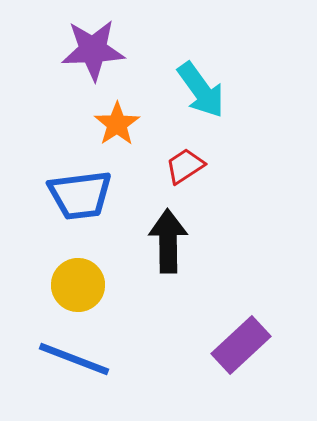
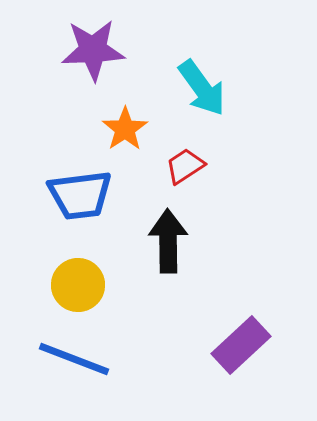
cyan arrow: moved 1 px right, 2 px up
orange star: moved 8 px right, 5 px down
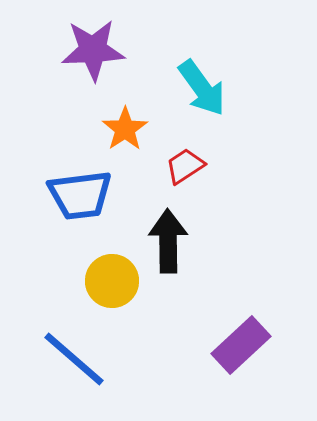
yellow circle: moved 34 px right, 4 px up
blue line: rotated 20 degrees clockwise
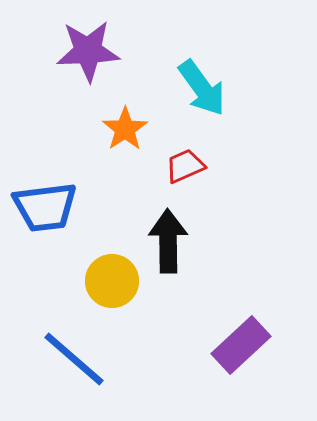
purple star: moved 5 px left, 1 px down
red trapezoid: rotated 9 degrees clockwise
blue trapezoid: moved 35 px left, 12 px down
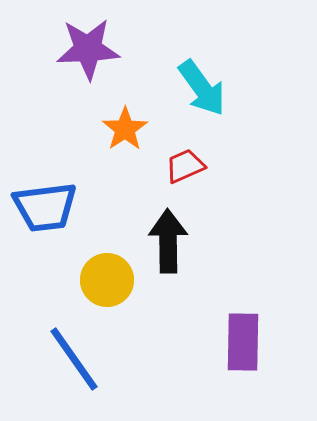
purple star: moved 2 px up
yellow circle: moved 5 px left, 1 px up
purple rectangle: moved 2 px right, 3 px up; rotated 46 degrees counterclockwise
blue line: rotated 14 degrees clockwise
